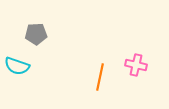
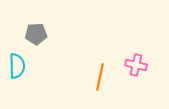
cyan semicircle: rotated 110 degrees counterclockwise
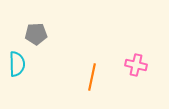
cyan semicircle: moved 2 px up
orange line: moved 8 px left
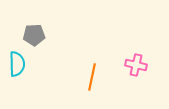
gray pentagon: moved 2 px left, 1 px down
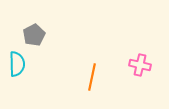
gray pentagon: rotated 25 degrees counterclockwise
pink cross: moved 4 px right
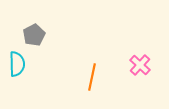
pink cross: rotated 30 degrees clockwise
